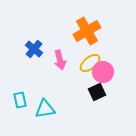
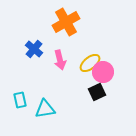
orange cross: moved 21 px left, 9 px up
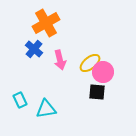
orange cross: moved 20 px left, 1 px down
black square: rotated 30 degrees clockwise
cyan rectangle: rotated 14 degrees counterclockwise
cyan triangle: moved 1 px right
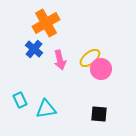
yellow ellipse: moved 5 px up
pink circle: moved 2 px left, 3 px up
black square: moved 2 px right, 22 px down
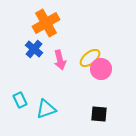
cyan triangle: rotated 10 degrees counterclockwise
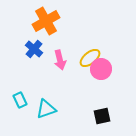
orange cross: moved 2 px up
black square: moved 3 px right, 2 px down; rotated 18 degrees counterclockwise
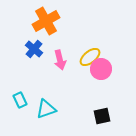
yellow ellipse: moved 1 px up
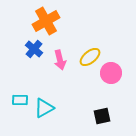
pink circle: moved 10 px right, 4 px down
cyan rectangle: rotated 63 degrees counterclockwise
cyan triangle: moved 2 px left, 1 px up; rotated 10 degrees counterclockwise
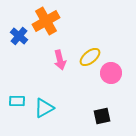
blue cross: moved 15 px left, 13 px up
cyan rectangle: moved 3 px left, 1 px down
